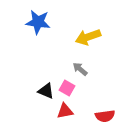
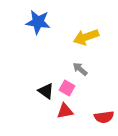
yellow arrow: moved 2 px left
black triangle: rotated 12 degrees clockwise
red semicircle: moved 1 px left, 1 px down
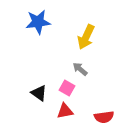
blue star: rotated 15 degrees counterclockwise
yellow arrow: rotated 45 degrees counterclockwise
black triangle: moved 7 px left, 2 px down
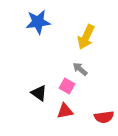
pink square: moved 2 px up
